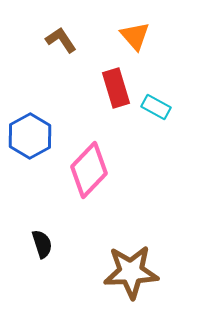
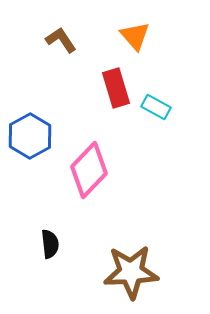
black semicircle: moved 8 px right; rotated 12 degrees clockwise
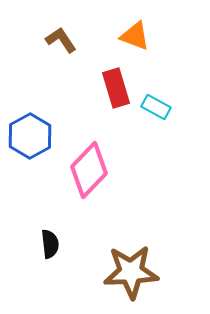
orange triangle: rotated 28 degrees counterclockwise
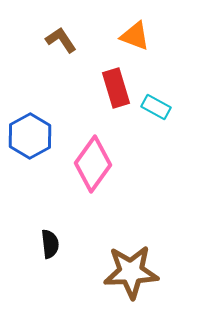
pink diamond: moved 4 px right, 6 px up; rotated 8 degrees counterclockwise
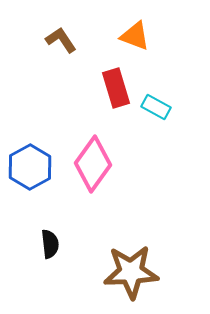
blue hexagon: moved 31 px down
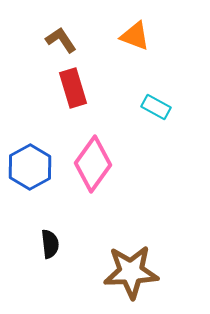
red rectangle: moved 43 px left
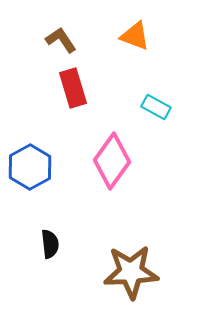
pink diamond: moved 19 px right, 3 px up
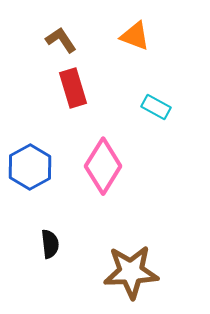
pink diamond: moved 9 px left, 5 px down; rotated 4 degrees counterclockwise
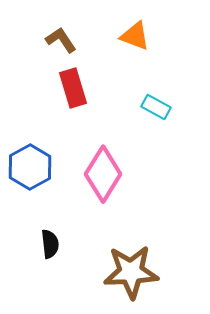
pink diamond: moved 8 px down
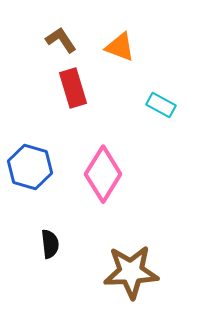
orange triangle: moved 15 px left, 11 px down
cyan rectangle: moved 5 px right, 2 px up
blue hexagon: rotated 15 degrees counterclockwise
